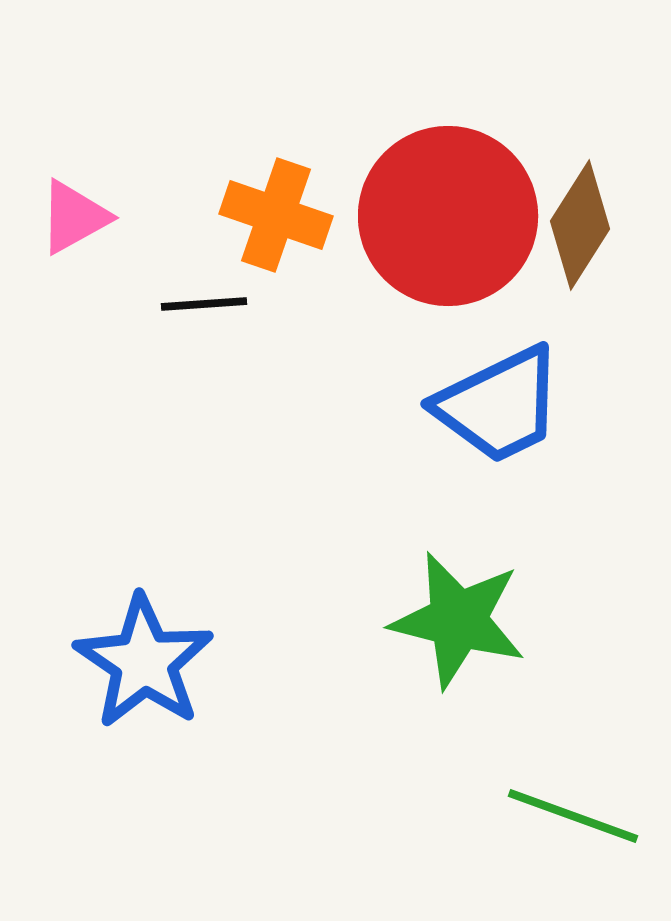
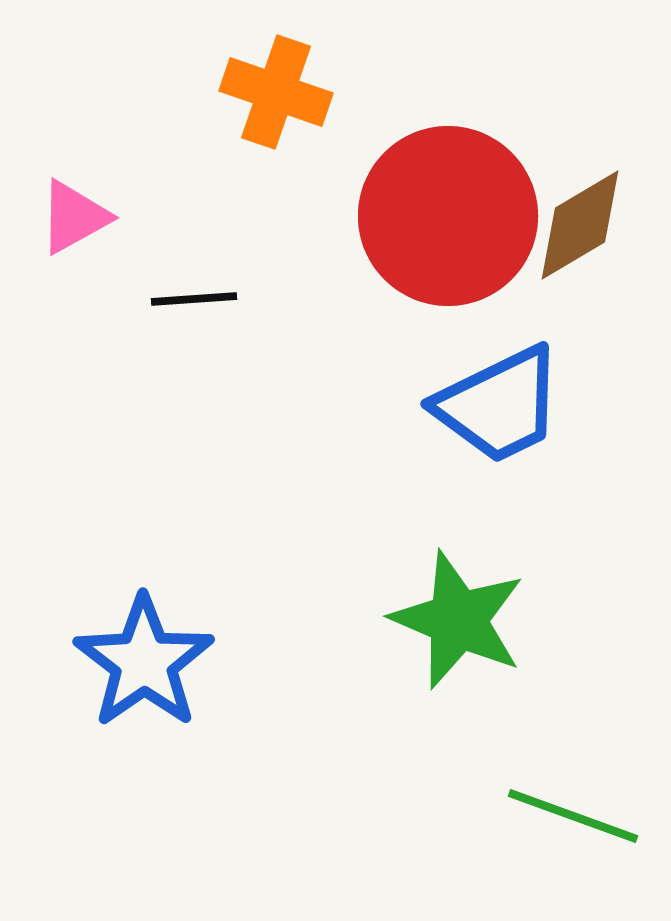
orange cross: moved 123 px up
brown diamond: rotated 27 degrees clockwise
black line: moved 10 px left, 5 px up
green star: rotated 9 degrees clockwise
blue star: rotated 3 degrees clockwise
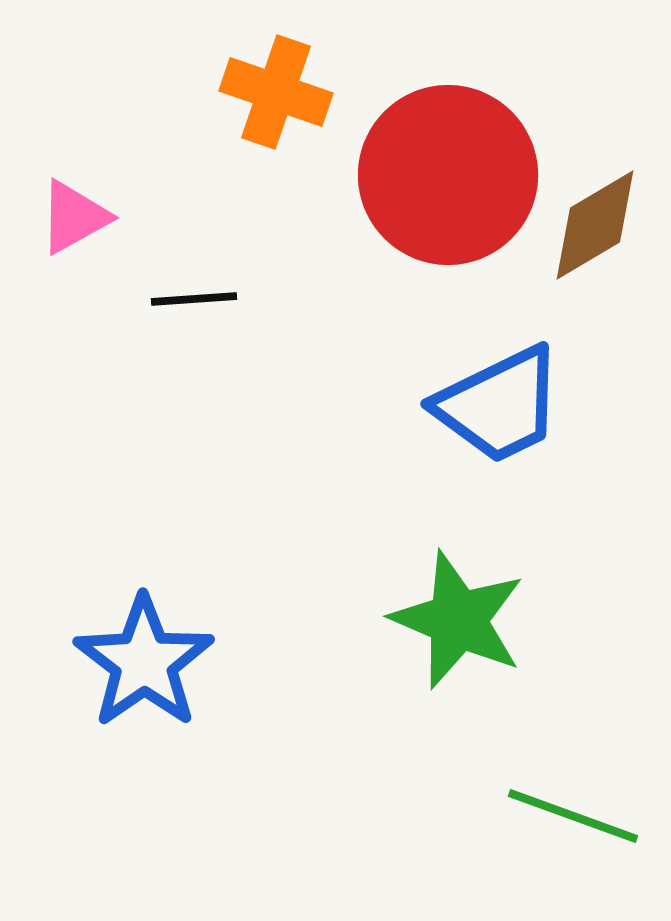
red circle: moved 41 px up
brown diamond: moved 15 px right
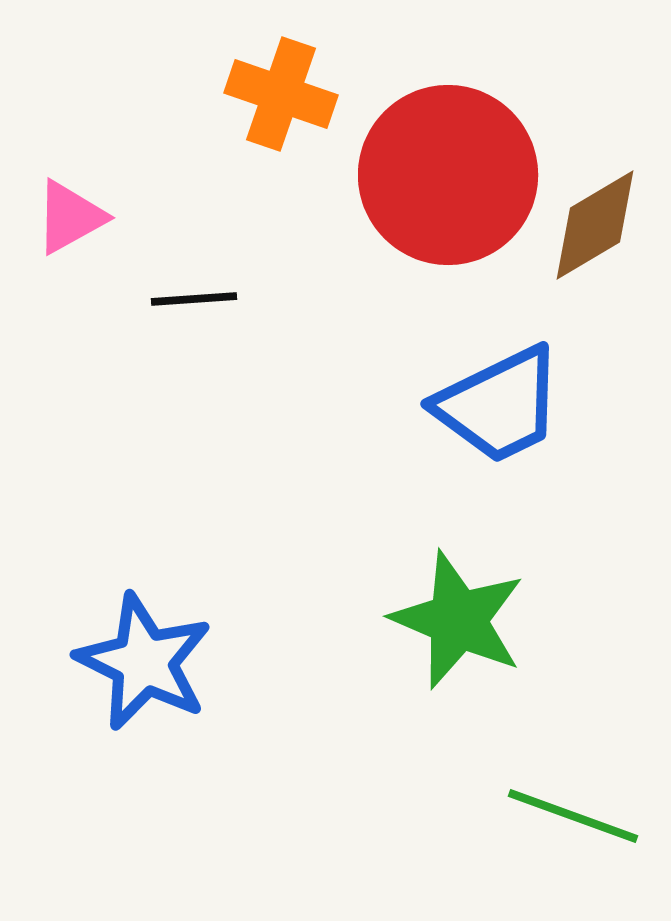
orange cross: moved 5 px right, 2 px down
pink triangle: moved 4 px left
blue star: rotated 11 degrees counterclockwise
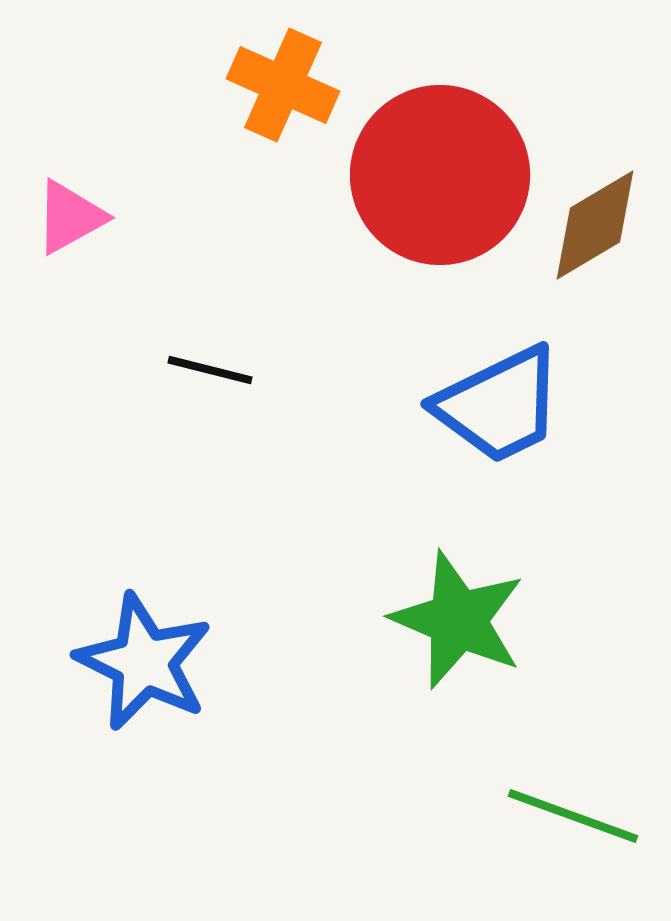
orange cross: moved 2 px right, 9 px up; rotated 5 degrees clockwise
red circle: moved 8 px left
black line: moved 16 px right, 71 px down; rotated 18 degrees clockwise
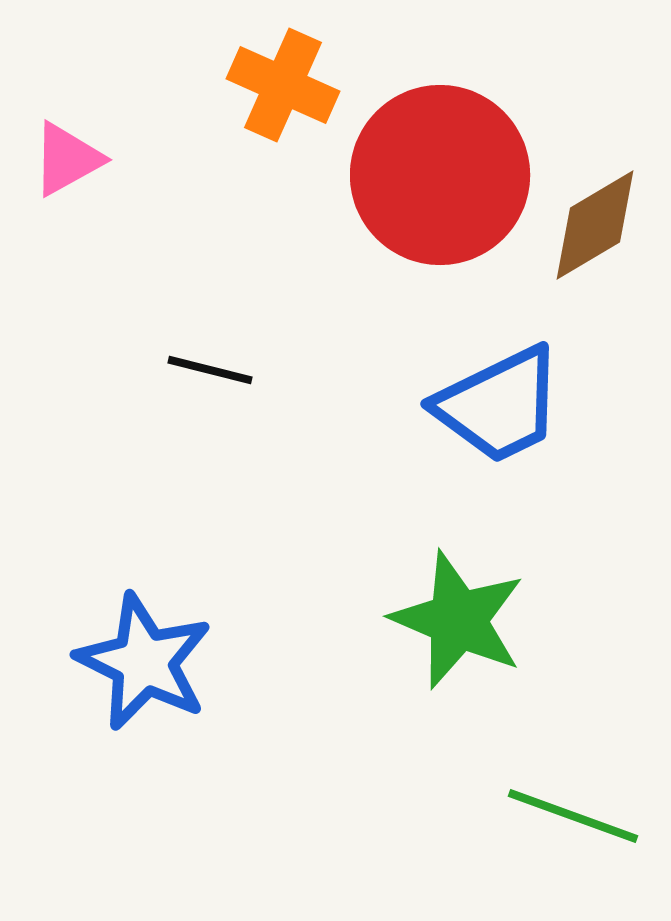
pink triangle: moved 3 px left, 58 px up
